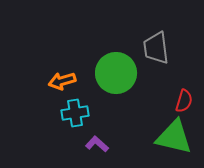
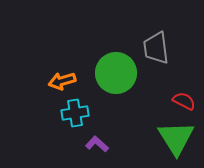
red semicircle: rotated 80 degrees counterclockwise
green triangle: moved 2 px right, 1 px down; rotated 45 degrees clockwise
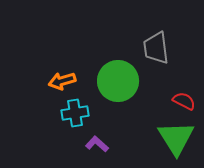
green circle: moved 2 px right, 8 px down
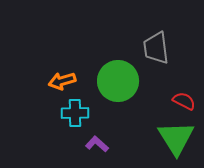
cyan cross: rotated 8 degrees clockwise
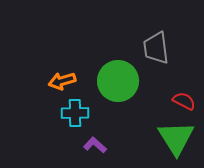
purple L-shape: moved 2 px left, 1 px down
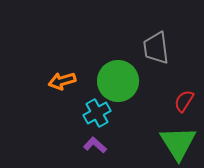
red semicircle: rotated 85 degrees counterclockwise
cyan cross: moved 22 px right; rotated 28 degrees counterclockwise
green triangle: moved 2 px right, 5 px down
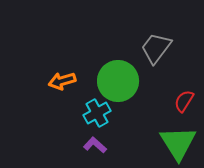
gray trapezoid: rotated 44 degrees clockwise
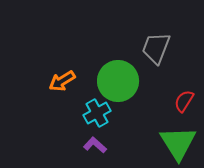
gray trapezoid: rotated 16 degrees counterclockwise
orange arrow: rotated 16 degrees counterclockwise
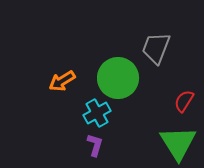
green circle: moved 3 px up
purple L-shape: rotated 65 degrees clockwise
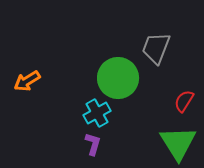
orange arrow: moved 35 px left
purple L-shape: moved 2 px left, 1 px up
